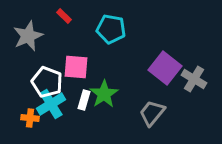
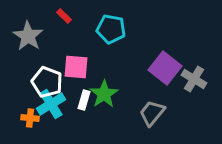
gray star: rotated 16 degrees counterclockwise
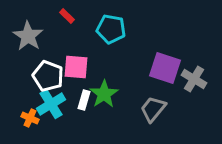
red rectangle: moved 3 px right
purple square: rotated 20 degrees counterclockwise
white pentagon: moved 1 px right, 6 px up
gray trapezoid: moved 1 px right, 4 px up
orange cross: rotated 18 degrees clockwise
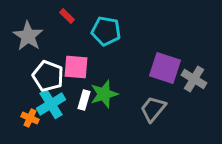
cyan pentagon: moved 5 px left, 2 px down
green star: rotated 16 degrees clockwise
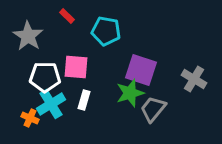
purple square: moved 24 px left, 2 px down
white pentagon: moved 3 px left, 1 px down; rotated 20 degrees counterclockwise
green star: moved 26 px right, 1 px up
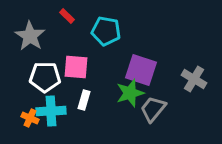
gray star: moved 2 px right
cyan cross: moved 7 px down; rotated 28 degrees clockwise
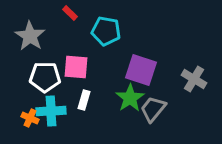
red rectangle: moved 3 px right, 3 px up
green star: moved 5 px down; rotated 16 degrees counterclockwise
